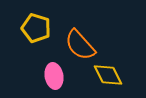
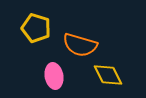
orange semicircle: rotated 32 degrees counterclockwise
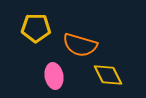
yellow pentagon: rotated 16 degrees counterclockwise
